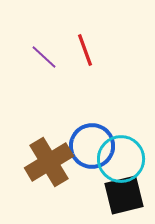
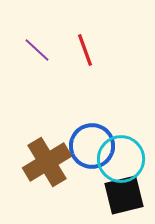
purple line: moved 7 px left, 7 px up
brown cross: moved 2 px left
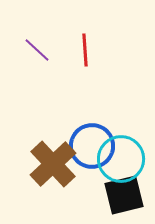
red line: rotated 16 degrees clockwise
brown cross: moved 6 px right, 2 px down; rotated 12 degrees counterclockwise
